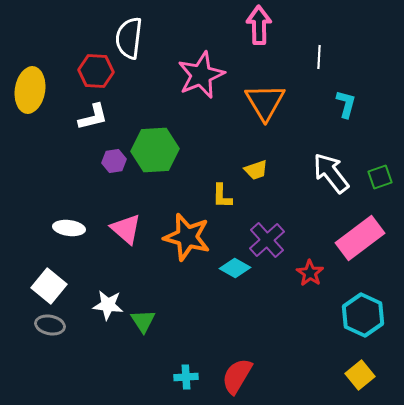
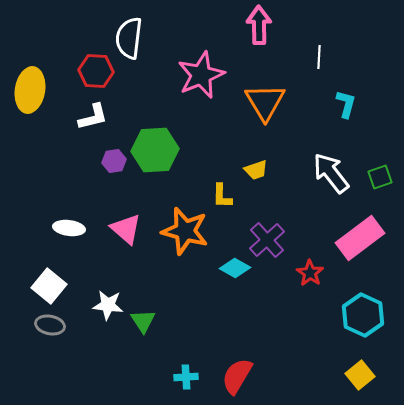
orange star: moved 2 px left, 6 px up
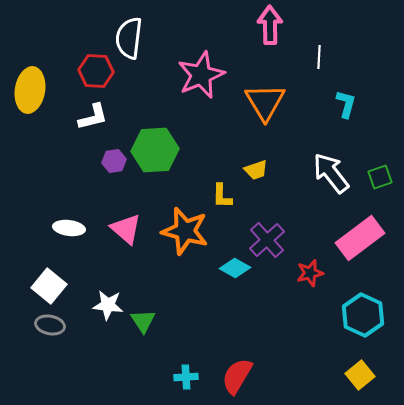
pink arrow: moved 11 px right
red star: rotated 24 degrees clockwise
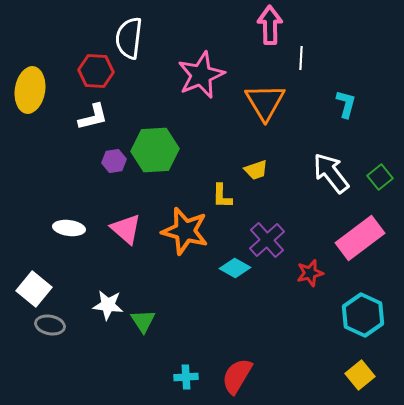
white line: moved 18 px left, 1 px down
green square: rotated 20 degrees counterclockwise
white square: moved 15 px left, 3 px down
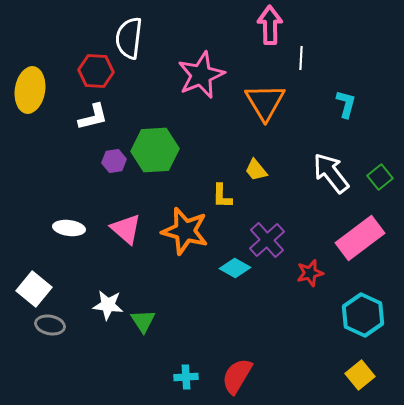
yellow trapezoid: rotated 70 degrees clockwise
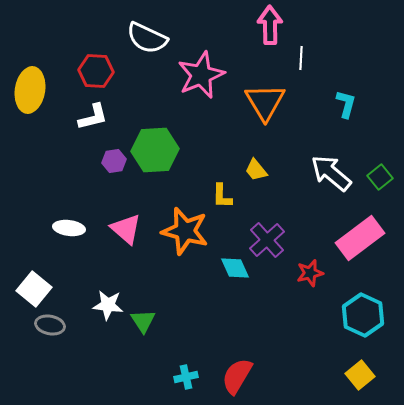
white semicircle: moved 18 px right; rotated 72 degrees counterclockwise
white arrow: rotated 12 degrees counterclockwise
cyan diamond: rotated 36 degrees clockwise
cyan cross: rotated 10 degrees counterclockwise
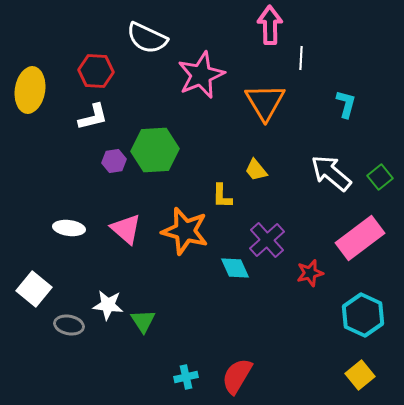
gray ellipse: moved 19 px right
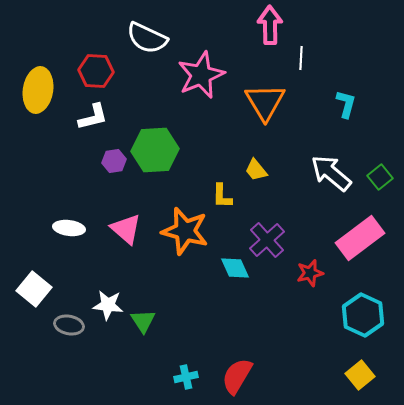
yellow ellipse: moved 8 px right
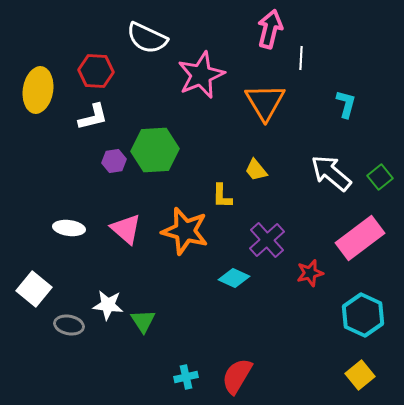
pink arrow: moved 4 px down; rotated 15 degrees clockwise
cyan diamond: moved 1 px left, 10 px down; rotated 40 degrees counterclockwise
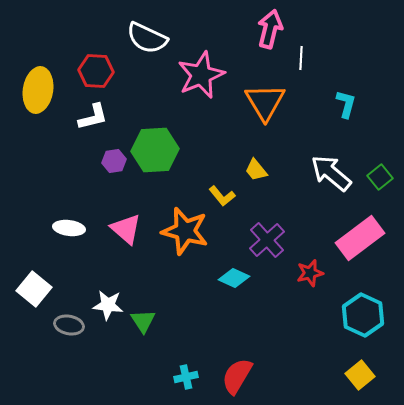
yellow L-shape: rotated 40 degrees counterclockwise
